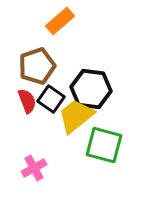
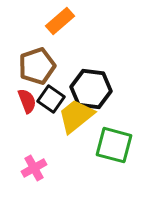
green square: moved 10 px right
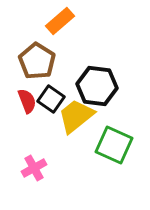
brown pentagon: moved 5 px up; rotated 21 degrees counterclockwise
black hexagon: moved 6 px right, 3 px up
green square: rotated 9 degrees clockwise
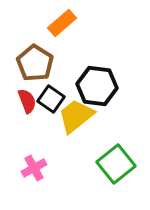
orange rectangle: moved 2 px right, 2 px down
brown pentagon: moved 2 px left, 2 px down
green square: moved 2 px right, 19 px down; rotated 27 degrees clockwise
